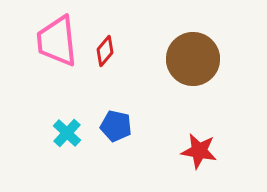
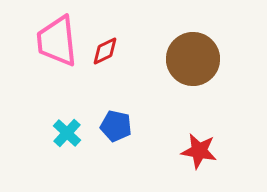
red diamond: rotated 24 degrees clockwise
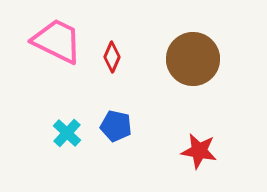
pink trapezoid: rotated 122 degrees clockwise
red diamond: moved 7 px right, 6 px down; rotated 40 degrees counterclockwise
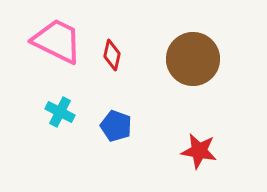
red diamond: moved 2 px up; rotated 12 degrees counterclockwise
blue pentagon: rotated 8 degrees clockwise
cyan cross: moved 7 px left, 21 px up; rotated 16 degrees counterclockwise
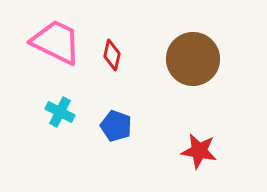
pink trapezoid: moved 1 px left, 1 px down
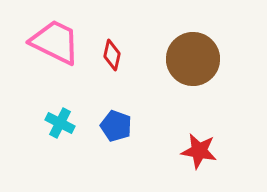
pink trapezoid: moved 1 px left
cyan cross: moved 11 px down
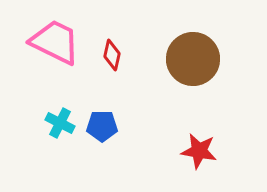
blue pentagon: moved 14 px left; rotated 20 degrees counterclockwise
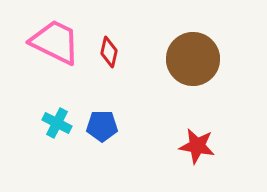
red diamond: moved 3 px left, 3 px up
cyan cross: moved 3 px left
red star: moved 2 px left, 5 px up
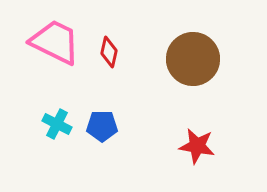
cyan cross: moved 1 px down
